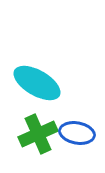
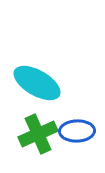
blue ellipse: moved 2 px up; rotated 12 degrees counterclockwise
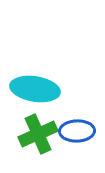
cyan ellipse: moved 2 px left, 6 px down; rotated 21 degrees counterclockwise
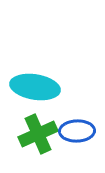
cyan ellipse: moved 2 px up
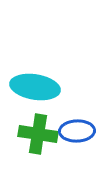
green cross: rotated 33 degrees clockwise
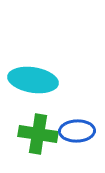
cyan ellipse: moved 2 px left, 7 px up
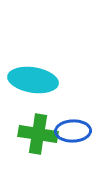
blue ellipse: moved 4 px left
